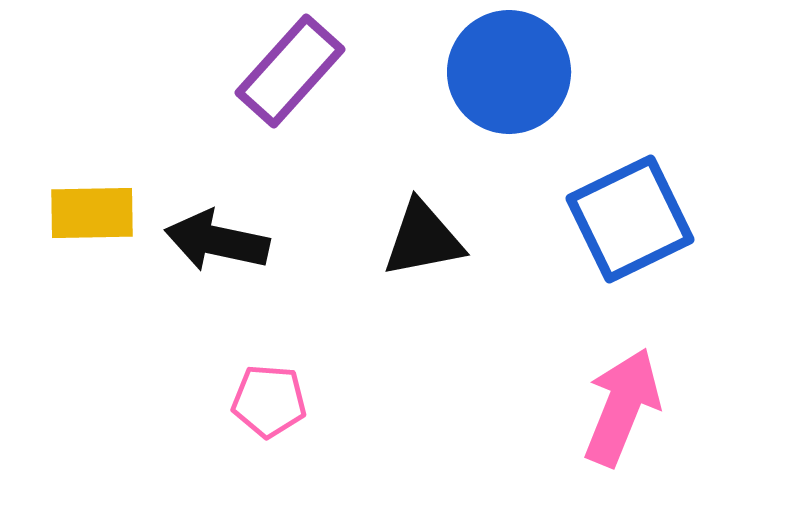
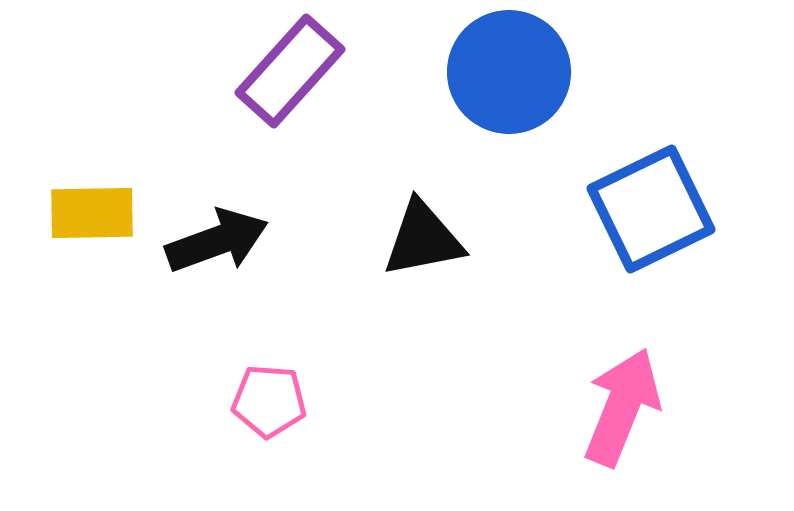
blue square: moved 21 px right, 10 px up
black arrow: rotated 148 degrees clockwise
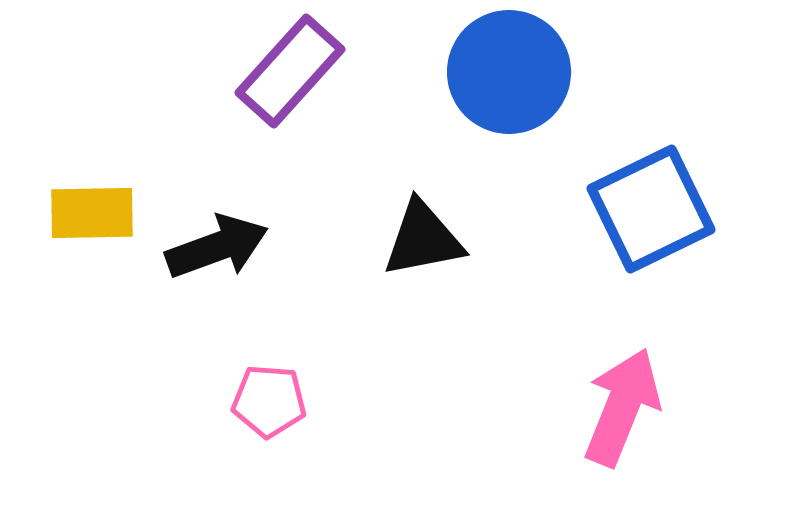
black arrow: moved 6 px down
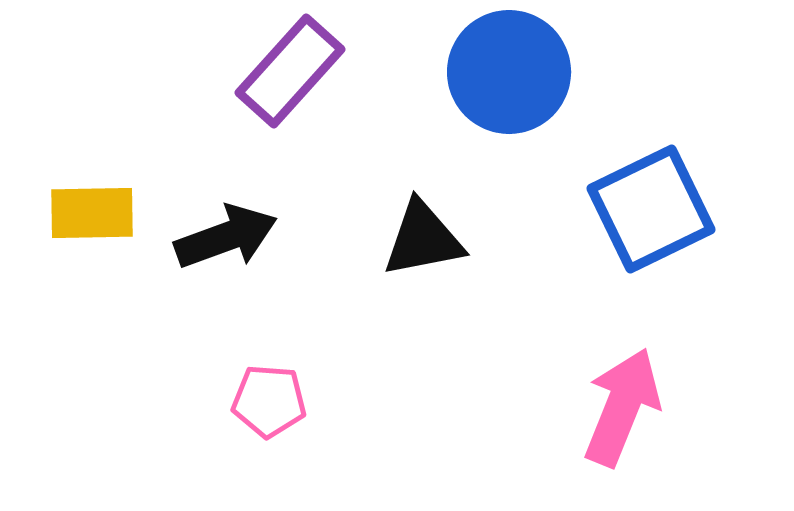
black arrow: moved 9 px right, 10 px up
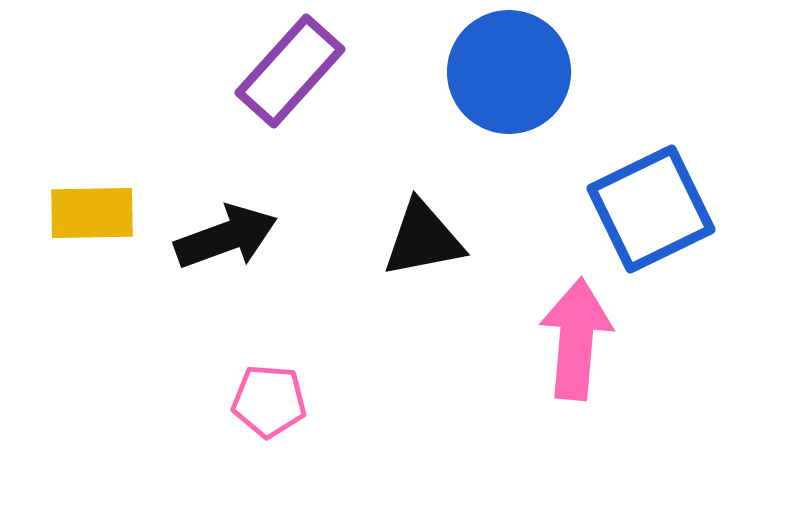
pink arrow: moved 46 px left, 68 px up; rotated 17 degrees counterclockwise
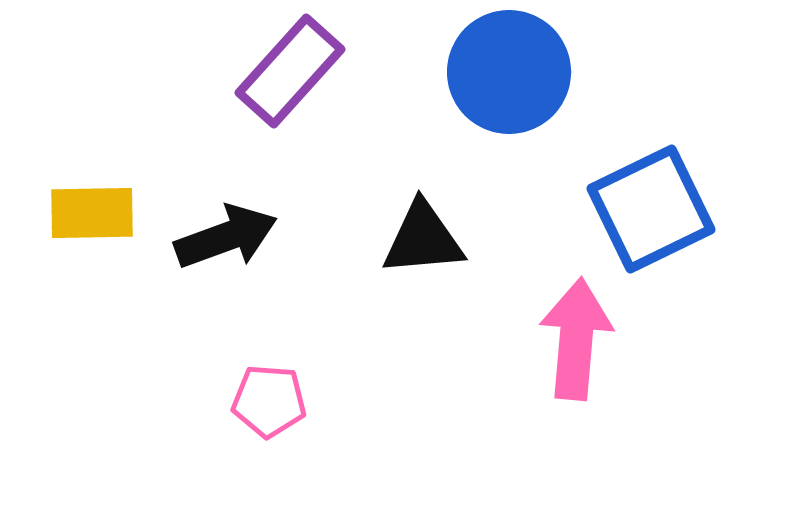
black triangle: rotated 6 degrees clockwise
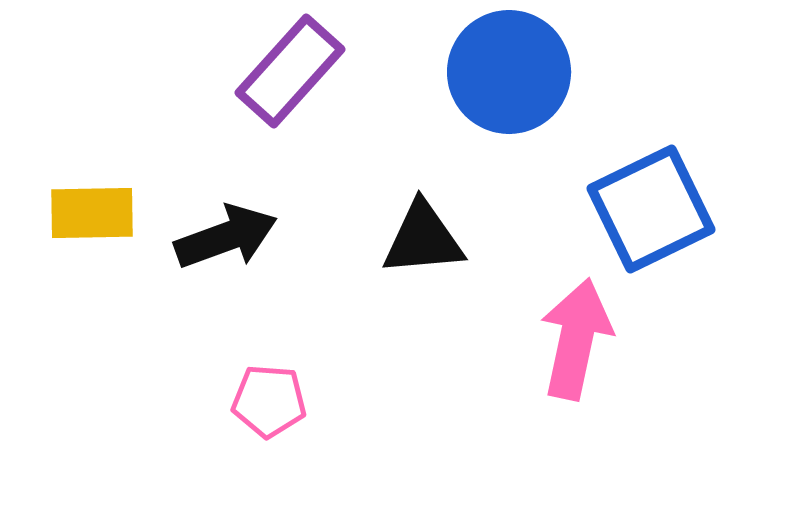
pink arrow: rotated 7 degrees clockwise
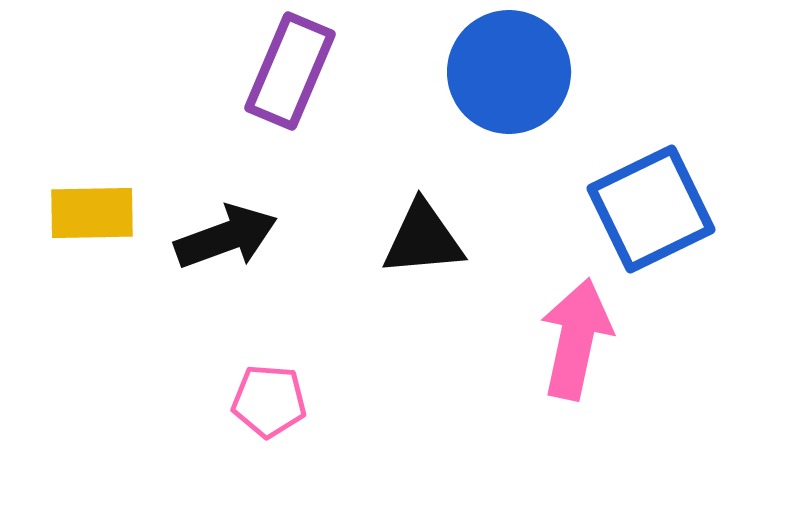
purple rectangle: rotated 19 degrees counterclockwise
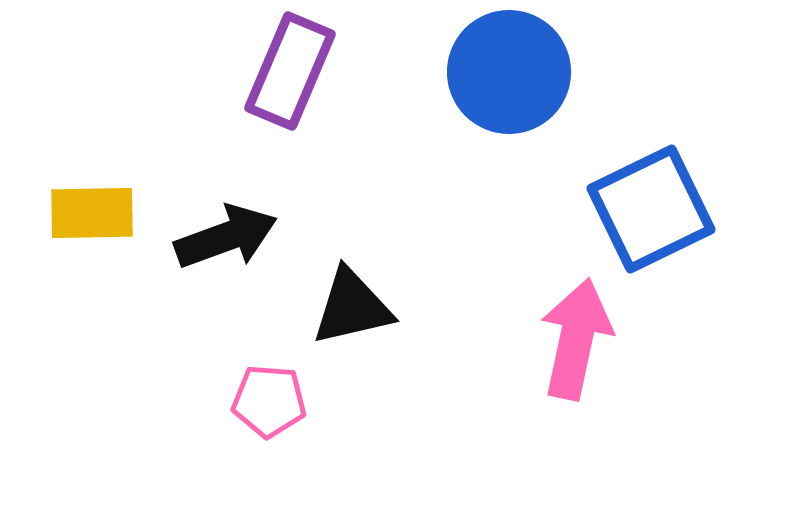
black triangle: moved 71 px left, 68 px down; rotated 8 degrees counterclockwise
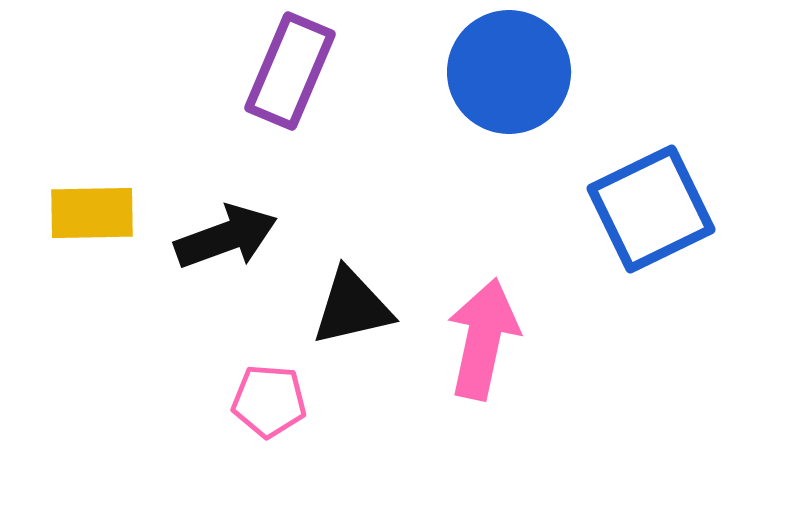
pink arrow: moved 93 px left
